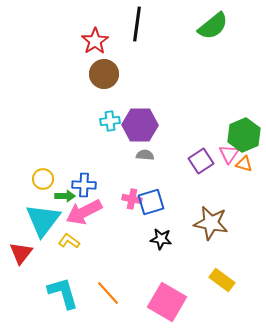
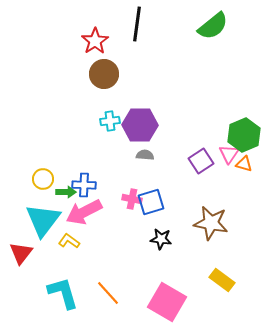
green arrow: moved 1 px right, 4 px up
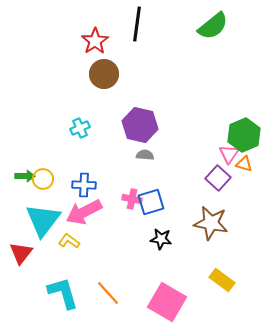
cyan cross: moved 30 px left, 7 px down; rotated 18 degrees counterclockwise
purple hexagon: rotated 12 degrees clockwise
purple square: moved 17 px right, 17 px down; rotated 15 degrees counterclockwise
green arrow: moved 41 px left, 16 px up
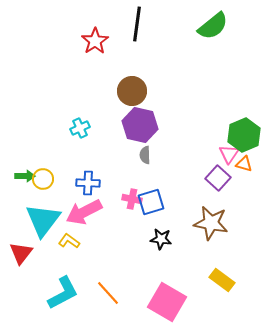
brown circle: moved 28 px right, 17 px down
gray semicircle: rotated 96 degrees counterclockwise
blue cross: moved 4 px right, 2 px up
cyan L-shape: rotated 78 degrees clockwise
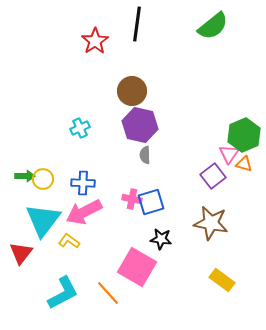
purple square: moved 5 px left, 2 px up; rotated 10 degrees clockwise
blue cross: moved 5 px left
pink square: moved 30 px left, 35 px up
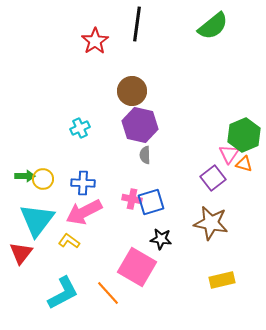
purple square: moved 2 px down
cyan triangle: moved 6 px left
yellow rectangle: rotated 50 degrees counterclockwise
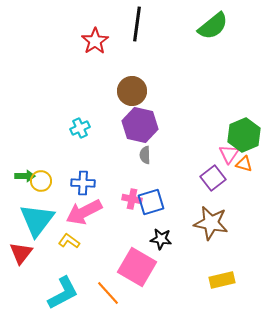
yellow circle: moved 2 px left, 2 px down
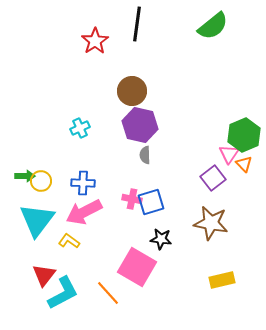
orange triangle: rotated 30 degrees clockwise
red triangle: moved 23 px right, 22 px down
